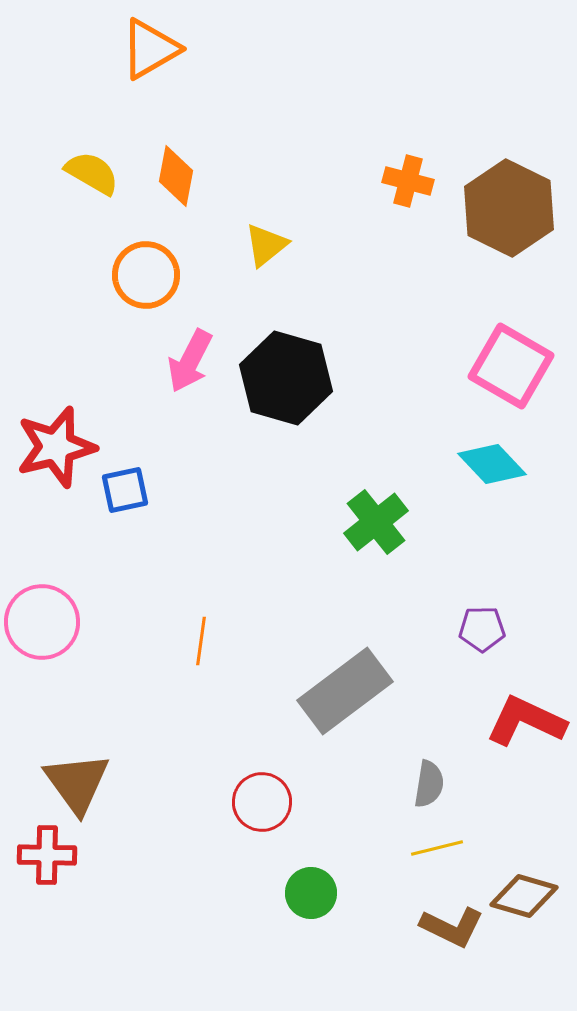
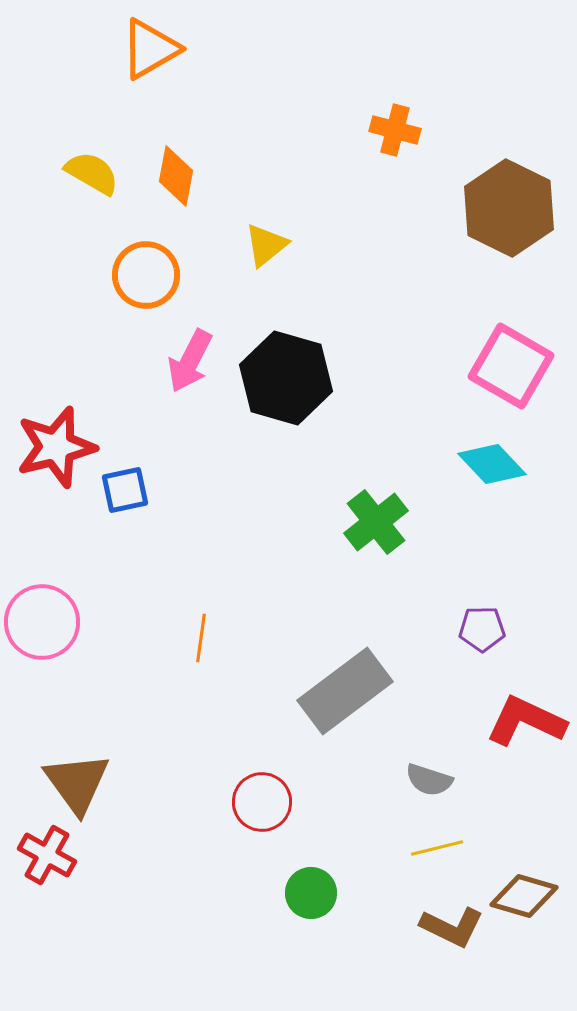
orange cross: moved 13 px left, 51 px up
orange line: moved 3 px up
gray semicircle: moved 4 px up; rotated 99 degrees clockwise
red cross: rotated 28 degrees clockwise
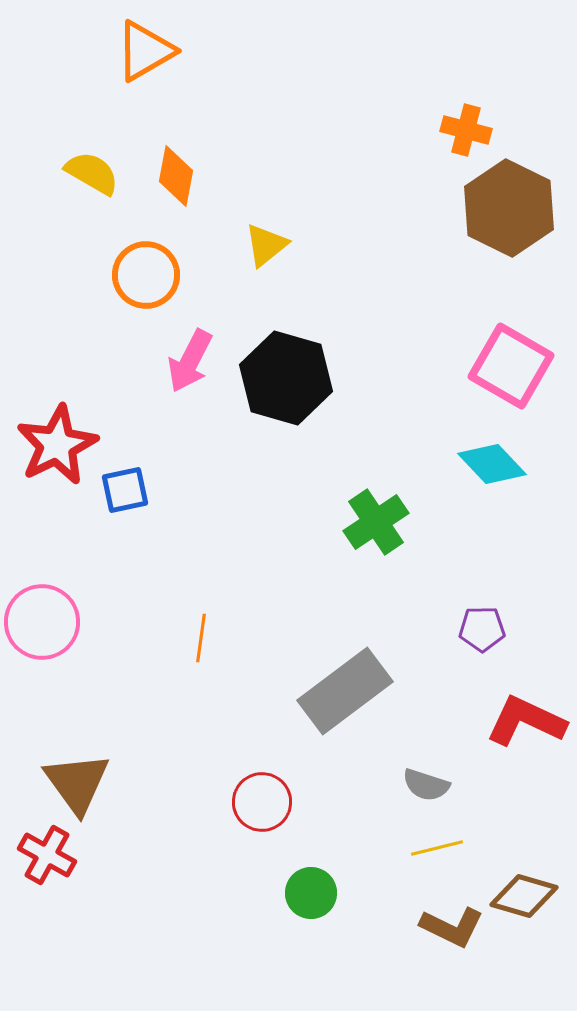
orange triangle: moved 5 px left, 2 px down
orange cross: moved 71 px right
red star: moved 1 px right, 2 px up; rotated 12 degrees counterclockwise
green cross: rotated 4 degrees clockwise
gray semicircle: moved 3 px left, 5 px down
